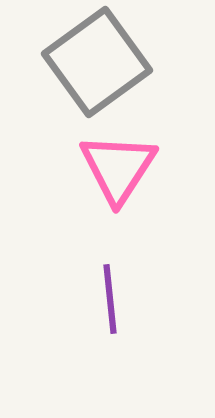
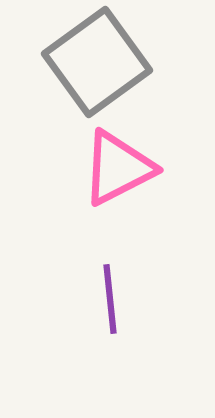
pink triangle: rotated 30 degrees clockwise
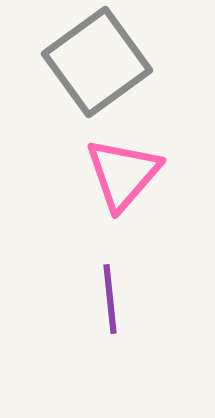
pink triangle: moved 5 px right, 6 px down; rotated 22 degrees counterclockwise
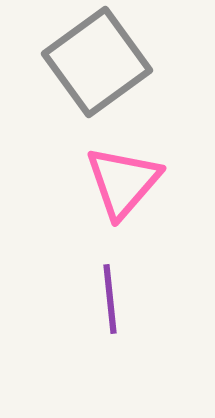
pink triangle: moved 8 px down
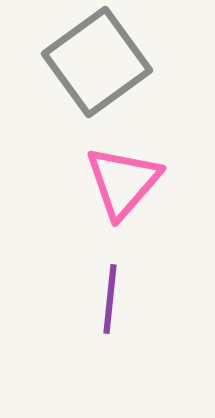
purple line: rotated 12 degrees clockwise
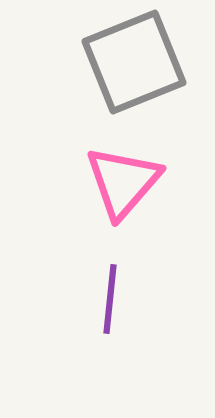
gray square: moved 37 px right; rotated 14 degrees clockwise
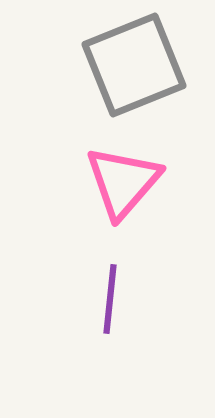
gray square: moved 3 px down
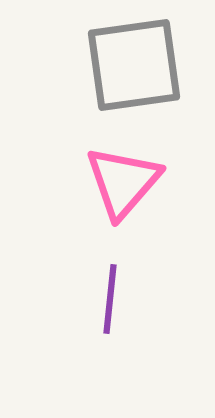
gray square: rotated 14 degrees clockwise
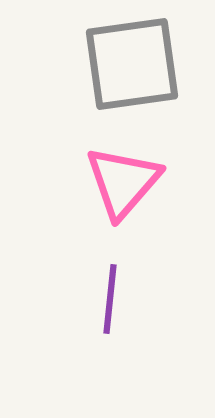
gray square: moved 2 px left, 1 px up
